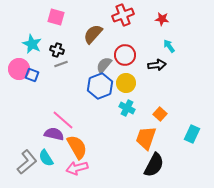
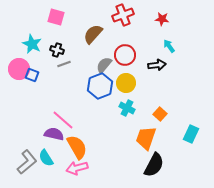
gray line: moved 3 px right
cyan rectangle: moved 1 px left
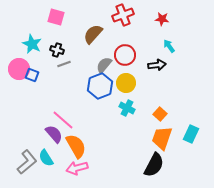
purple semicircle: rotated 36 degrees clockwise
orange trapezoid: moved 16 px right
orange semicircle: moved 1 px left, 1 px up
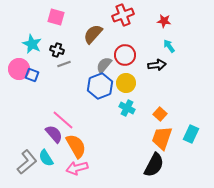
red star: moved 2 px right, 2 px down
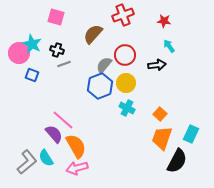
pink circle: moved 16 px up
black semicircle: moved 23 px right, 4 px up
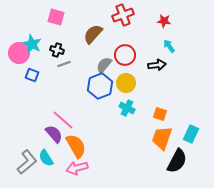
orange square: rotated 24 degrees counterclockwise
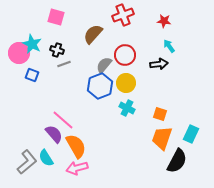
black arrow: moved 2 px right, 1 px up
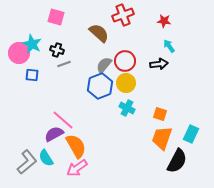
brown semicircle: moved 6 px right, 1 px up; rotated 90 degrees clockwise
red circle: moved 6 px down
blue square: rotated 16 degrees counterclockwise
purple semicircle: rotated 78 degrees counterclockwise
pink arrow: rotated 20 degrees counterclockwise
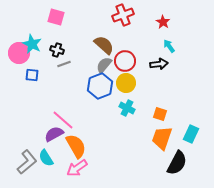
red star: moved 1 px left, 1 px down; rotated 24 degrees clockwise
brown semicircle: moved 5 px right, 12 px down
black semicircle: moved 2 px down
